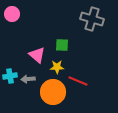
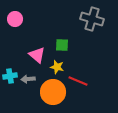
pink circle: moved 3 px right, 5 px down
yellow star: rotated 16 degrees clockwise
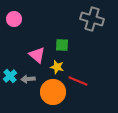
pink circle: moved 1 px left
cyan cross: rotated 32 degrees counterclockwise
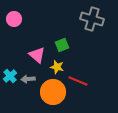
green square: rotated 24 degrees counterclockwise
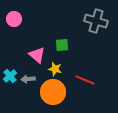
gray cross: moved 4 px right, 2 px down
green square: rotated 16 degrees clockwise
yellow star: moved 2 px left, 2 px down
red line: moved 7 px right, 1 px up
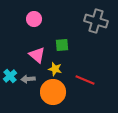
pink circle: moved 20 px right
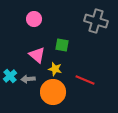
green square: rotated 16 degrees clockwise
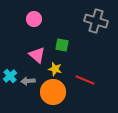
gray arrow: moved 2 px down
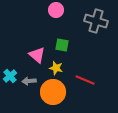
pink circle: moved 22 px right, 9 px up
yellow star: moved 1 px right, 1 px up
gray arrow: moved 1 px right
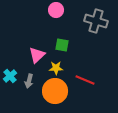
pink triangle: rotated 36 degrees clockwise
yellow star: rotated 16 degrees counterclockwise
gray arrow: rotated 72 degrees counterclockwise
orange circle: moved 2 px right, 1 px up
